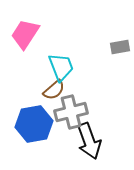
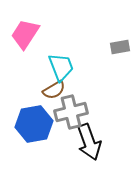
brown semicircle: rotated 10 degrees clockwise
black arrow: moved 1 px down
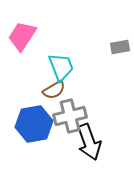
pink trapezoid: moved 3 px left, 2 px down
gray cross: moved 1 px left, 4 px down
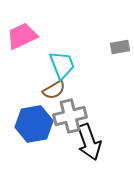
pink trapezoid: rotated 32 degrees clockwise
cyan trapezoid: moved 1 px right, 2 px up
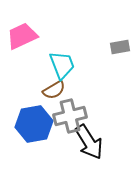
black arrow: rotated 12 degrees counterclockwise
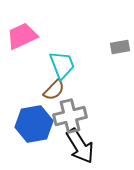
brown semicircle: rotated 15 degrees counterclockwise
black arrow: moved 9 px left, 4 px down
